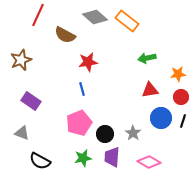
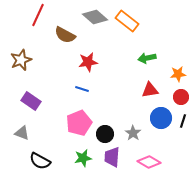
blue line: rotated 56 degrees counterclockwise
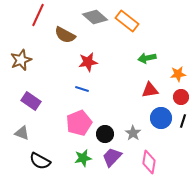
purple trapezoid: rotated 40 degrees clockwise
pink diamond: rotated 70 degrees clockwise
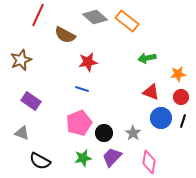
red triangle: moved 1 px right, 2 px down; rotated 30 degrees clockwise
black circle: moved 1 px left, 1 px up
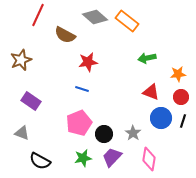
black circle: moved 1 px down
pink diamond: moved 3 px up
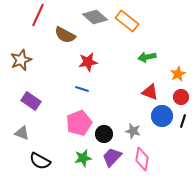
green arrow: moved 1 px up
orange star: rotated 21 degrees counterclockwise
red triangle: moved 1 px left
blue circle: moved 1 px right, 2 px up
gray star: moved 2 px up; rotated 21 degrees counterclockwise
pink diamond: moved 7 px left
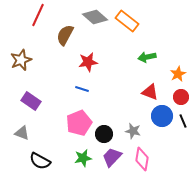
brown semicircle: rotated 90 degrees clockwise
black line: rotated 40 degrees counterclockwise
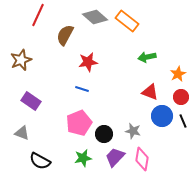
purple trapezoid: moved 3 px right
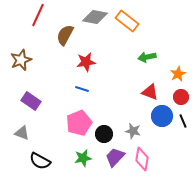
gray diamond: rotated 30 degrees counterclockwise
red star: moved 2 px left
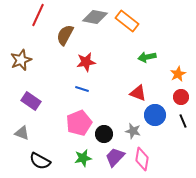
red triangle: moved 12 px left, 1 px down
blue circle: moved 7 px left, 1 px up
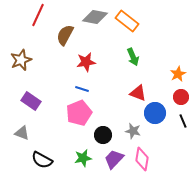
green arrow: moved 14 px left; rotated 102 degrees counterclockwise
blue circle: moved 2 px up
pink pentagon: moved 10 px up
black circle: moved 1 px left, 1 px down
purple trapezoid: moved 1 px left, 2 px down
black semicircle: moved 2 px right, 1 px up
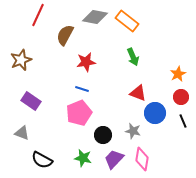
green star: rotated 24 degrees clockwise
